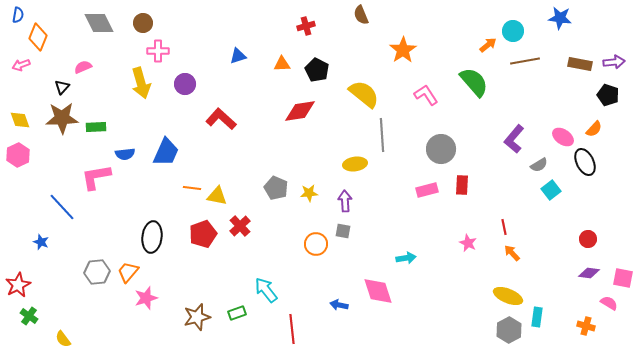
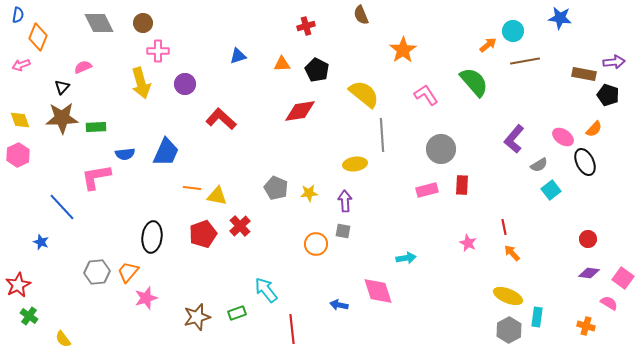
brown rectangle at (580, 64): moved 4 px right, 10 px down
pink square at (623, 278): rotated 25 degrees clockwise
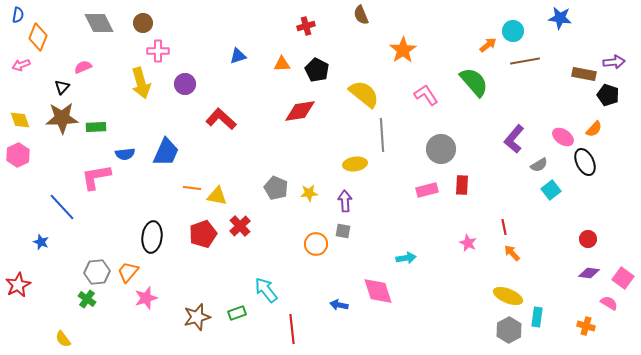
green cross at (29, 316): moved 58 px right, 17 px up
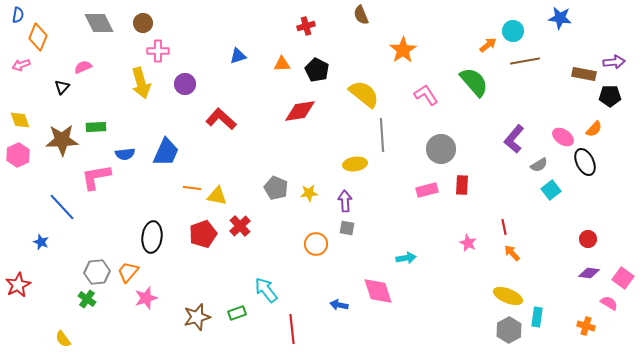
black pentagon at (608, 95): moved 2 px right, 1 px down; rotated 20 degrees counterclockwise
brown star at (62, 118): moved 22 px down
gray square at (343, 231): moved 4 px right, 3 px up
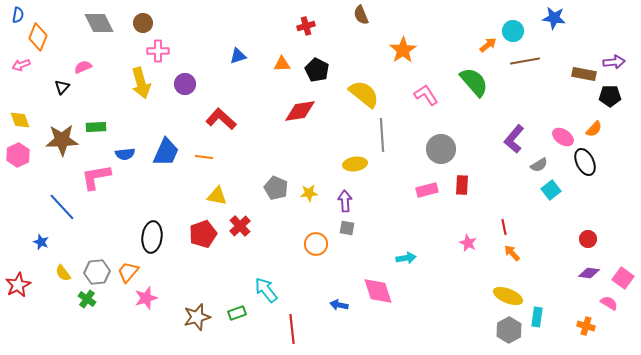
blue star at (560, 18): moved 6 px left
orange line at (192, 188): moved 12 px right, 31 px up
yellow semicircle at (63, 339): moved 66 px up
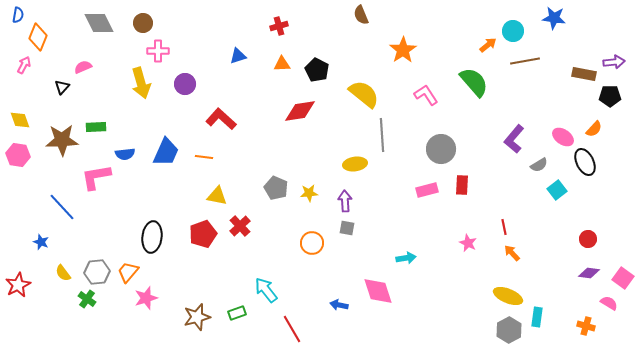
red cross at (306, 26): moved 27 px left
pink arrow at (21, 65): moved 3 px right; rotated 138 degrees clockwise
pink hexagon at (18, 155): rotated 25 degrees counterclockwise
cyan square at (551, 190): moved 6 px right
orange circle at (316, 244): moved 4 px left, 1 px up
red line at (292, 329): rotated 24 degrees counterclockwise
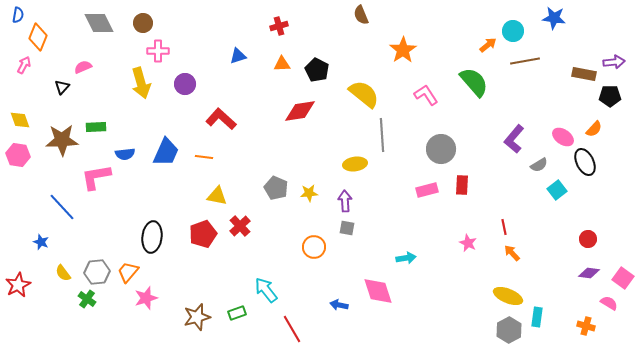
orange circle at (312, 243): moved 2 px right, 4 px down
